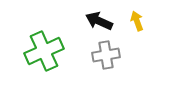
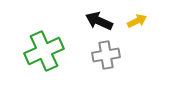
yellow arrow: rotated 84 degrees clockwise
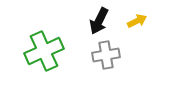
black arrow: rotated 88 degrees counterclockwise
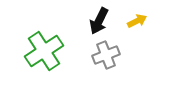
green cross: rotated 9 degrees counterclockwise
gray cross: rotated 12 degrees counterclockwise
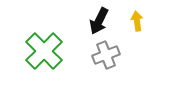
yellow arrow: rotated 72 degrees counterclockwise
green cross: rotated 12 degrees counterclockwise
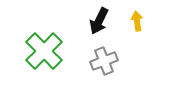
gray cross: moved 2 px left, 6 px down
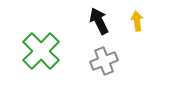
black arrow: rotated 128 degrees clockwise
green cross: moved 3 px left
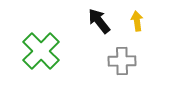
black arrow: rotated 12 degrees counterclockwise
gray cross: moved 18 px right; rotated 20 degrees clockwise
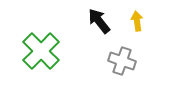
gray cross: rotated 20 degrees clockwise
